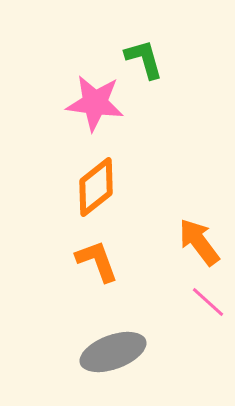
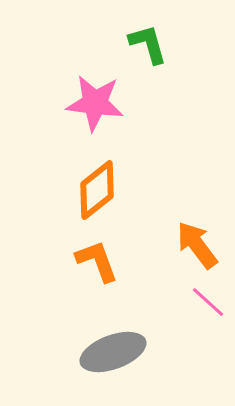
green L-shape: moved 4 px right, 15 px up
orange diamond: moved 1 px right, 3 px down
orange arrow: moved 2 px left, 3 px down
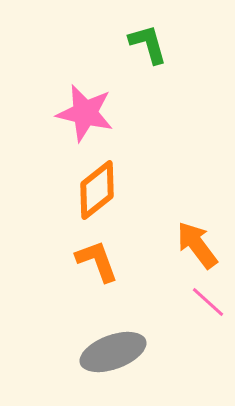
pink star: moved 10 px left, 10 px down; rotated 6 degrees clockwise
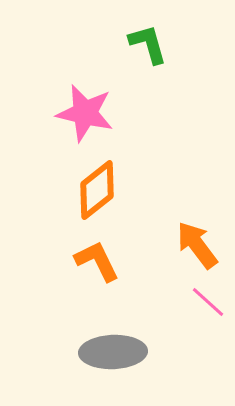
orange L-shape: rotated 6 degrees counterclockwise
gray ellipse: rotated 18 degrees clockwise
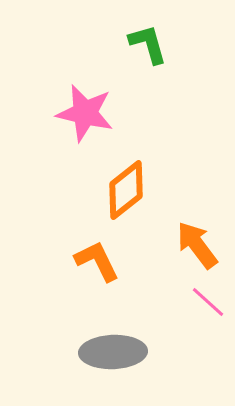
orange diamond: moved 29 px right
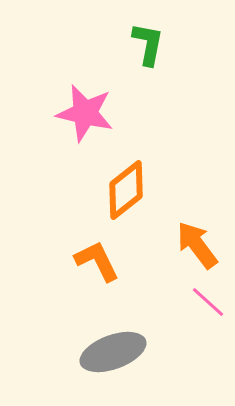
green L-shape: rotated 27 degrees clockwise
gray ellipse: rotated 18 degrees counterclockwise
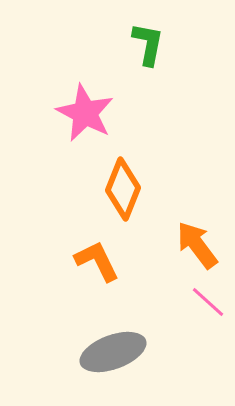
pink star: rotated 14 degrees clockwise
orange diamond: moved 3 px left, 1 px up; rotated 30 degrees counterclockwise
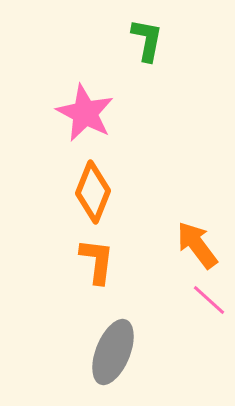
green L-shape: moved 1 px left, 4 px up
orange diamond: moved 30 px left, 3 px down
orange L-shape: rotated 33 degrees clockwise
pink line: moved 1 px right, 2 px up
gray ellipse: rotated 48 degrees counterclockwise
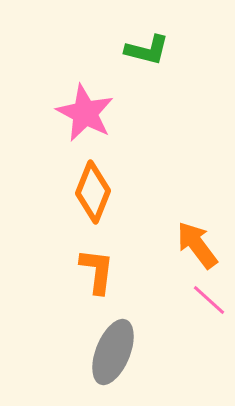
green L-shape: moved 10 px down; rotated 93 degrees clockwise
orange L-shape: moved 10 px down
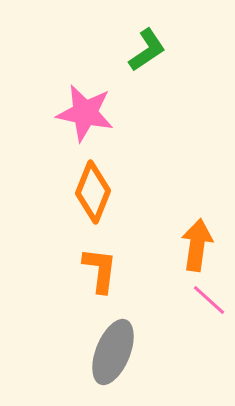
green L-shape: rotated 48 degrees counterclockwise
pink star: rotated 16 degrees counterclockwise
orange arrow: rotated 45 degrees clockwise
orange L-shape: moved 3 px right, 1 px up
